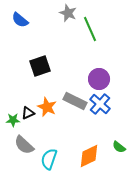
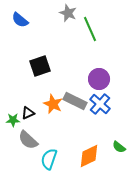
orange star: moved 6 px right, 3 px up
gray semicircle: moved 4 px right, 5 px up
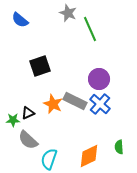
green semicircle: rotated 48 degrees clockwise
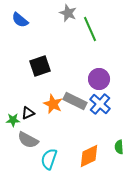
gray semicircle: rotated 15 degrees counterclockwise
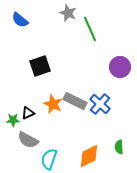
purple circle: moved 21 px right, 12 px up
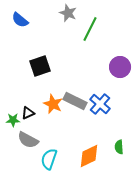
green line: rotated 50 degrees clockwise
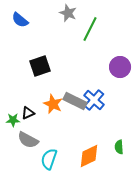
blue cross: moved 6 px left, 4 px up
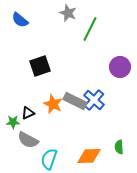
green star: moved 2 px down
orange diamond: rotated 25 degrees clockwise
